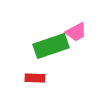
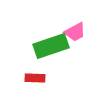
pink trapezoid: moved 1 px left
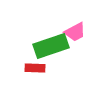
red rectangle: moved 10 px up
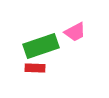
green rectangle: moved 10 px left
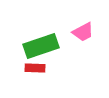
pink trapezoid: moved 8 px right
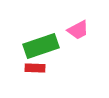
pink trapezoid: moved 5 px left, 2 px up
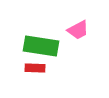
green rectangle: rotated 28 degrees clockwise
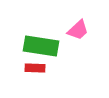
pink trapezoid: rotated 15 degrees counterclockwise
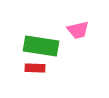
pink trapezoid: rotated 30 degrees clockwise
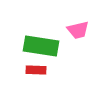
red rectangle: moved 1 px right, 2 px down
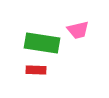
green rectangle: moved 1 px right, 3 px up
